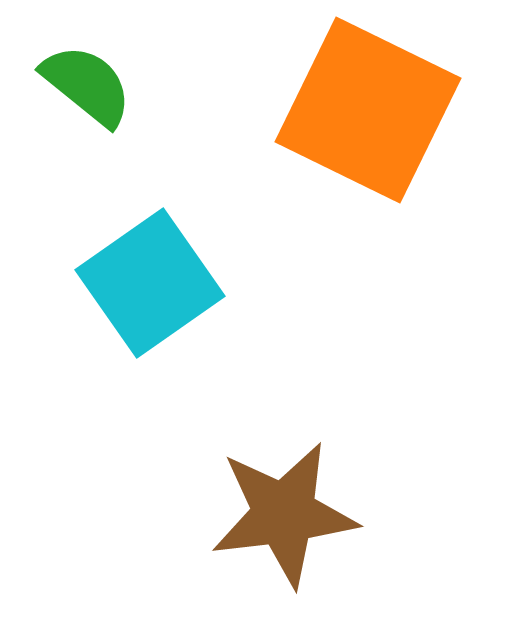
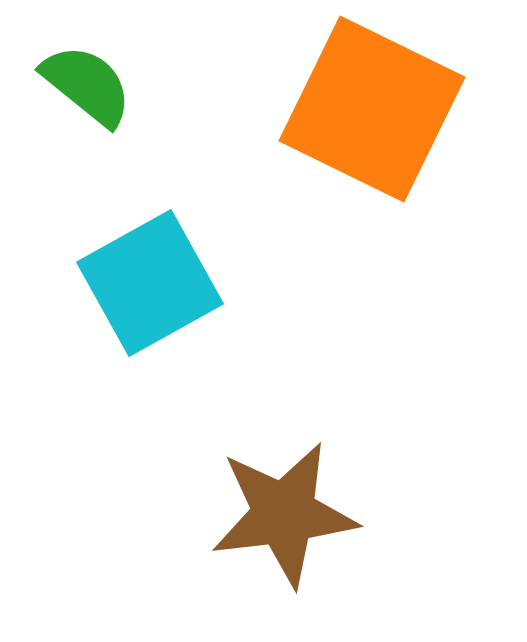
orange square: moved 4 px right, 1 px up
cyan square: rotated 6 degrees clockwise
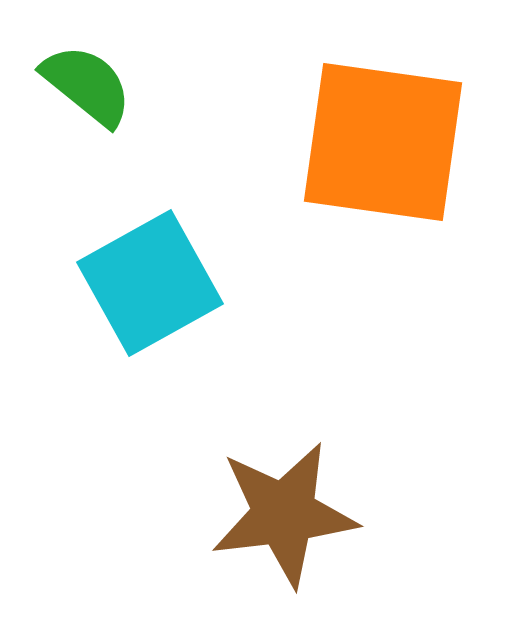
orange square: moved 11 px right, 33 px down; rotated 18 degrees counterclockwise
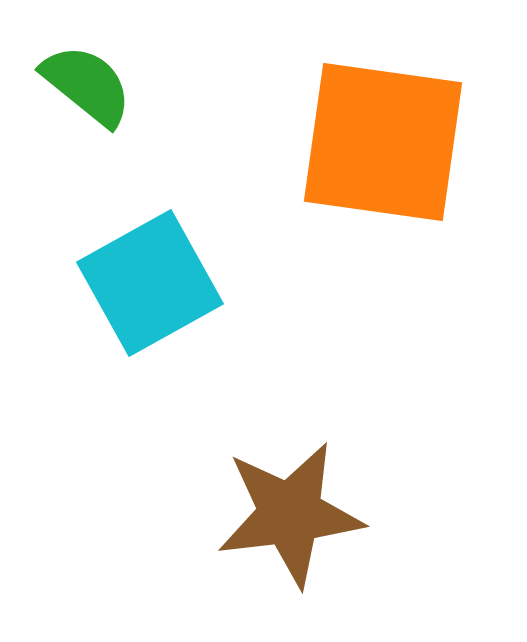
brown star: moved 6 px right
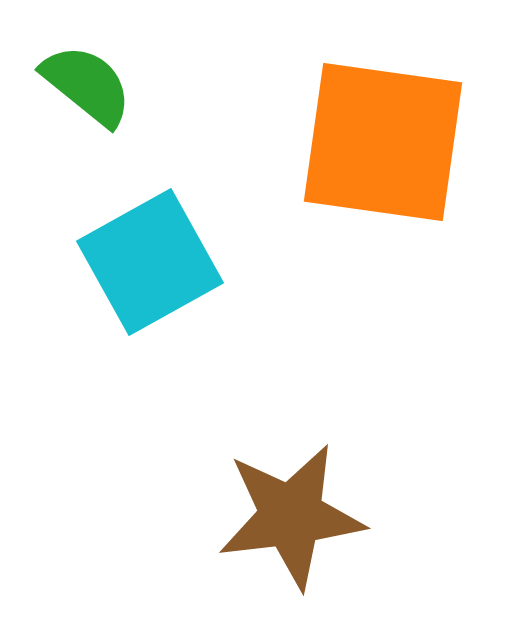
cyan square: moved 21 px up
brown star: moved 1 px right, 2 px down
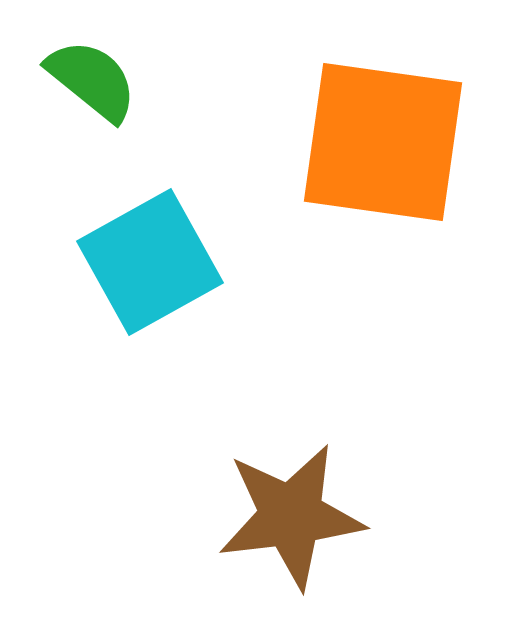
green semicircle: moved 5 px right, 5 px up
